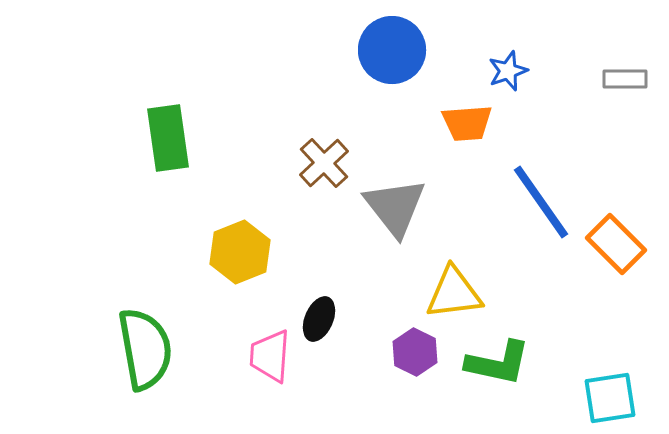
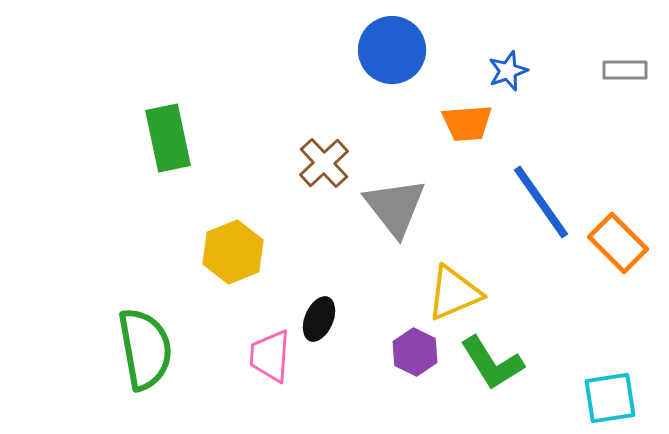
gray rectangle: moved 9 px up
green rectangle: rotated 4 degrees counterclockwise
orange rectangle: moved 2 px right, 1 px up
yellow hexagon: moved 7 px left
yellow triangle: rotated 16 degrees counterclockwise
green L-shape: moved 6 px left; rotated 46 degrees clockwise
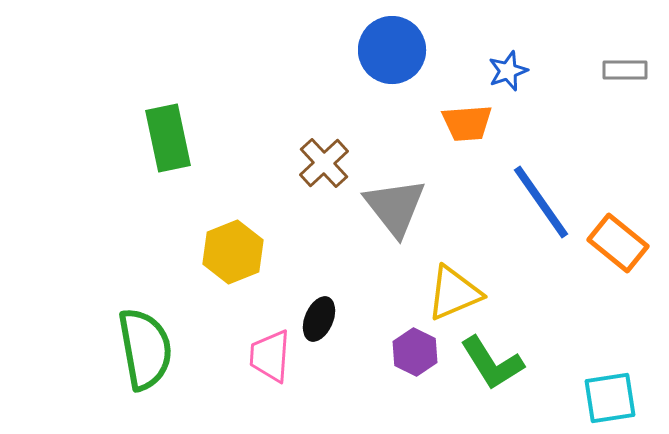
orange rectangle: rotated 6 degrees counterclockwise
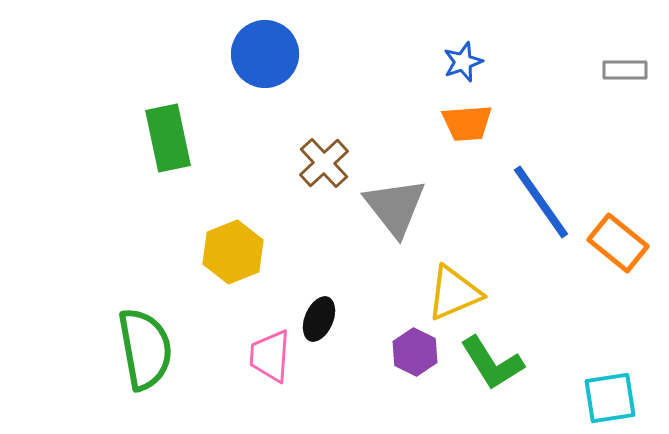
blue circle: moved 127 px left, 4 px down
blue star: moved 45 px left, 9 px up
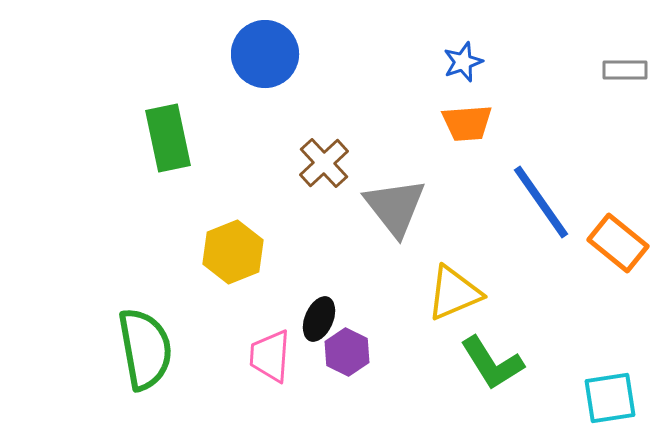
purple hexagon: moved 68 px left
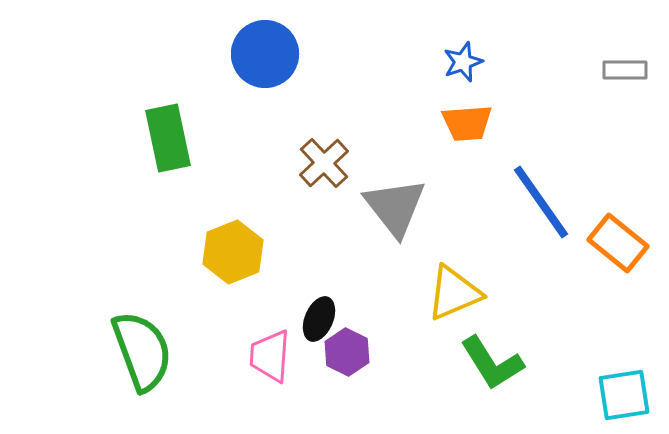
green semicircle: moved 3 px left, 2 px down; rotated 10 degrees counterclockwise
cyan square: moved 14 px right, 3 px up
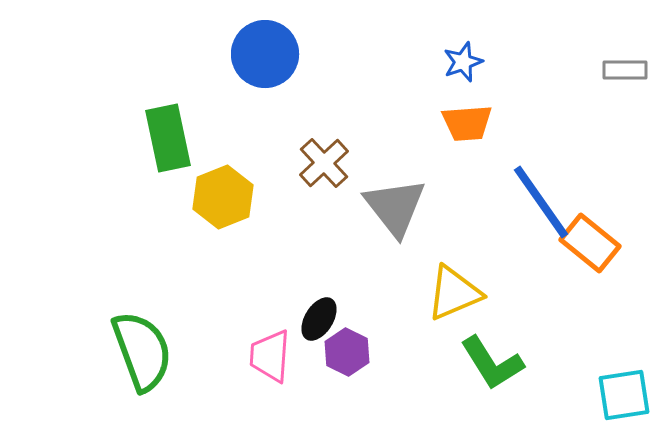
orange rectangle: moved 28 px left
yellow hexagon: moved 10 px left, 55 px up
black ellipse: rotated 9 degrees clockwise
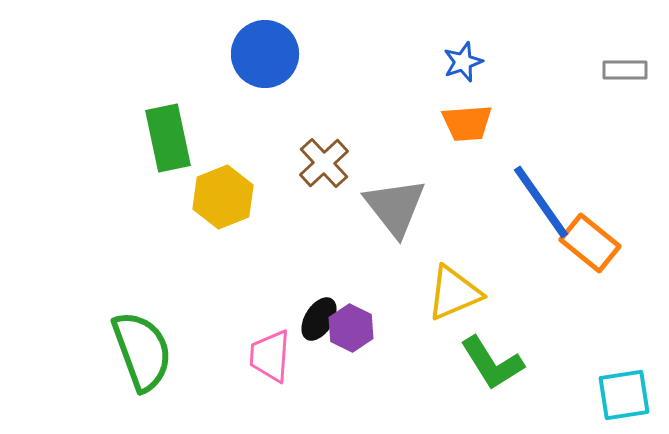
purple hexagon: moved 4 px right, 24 px up
